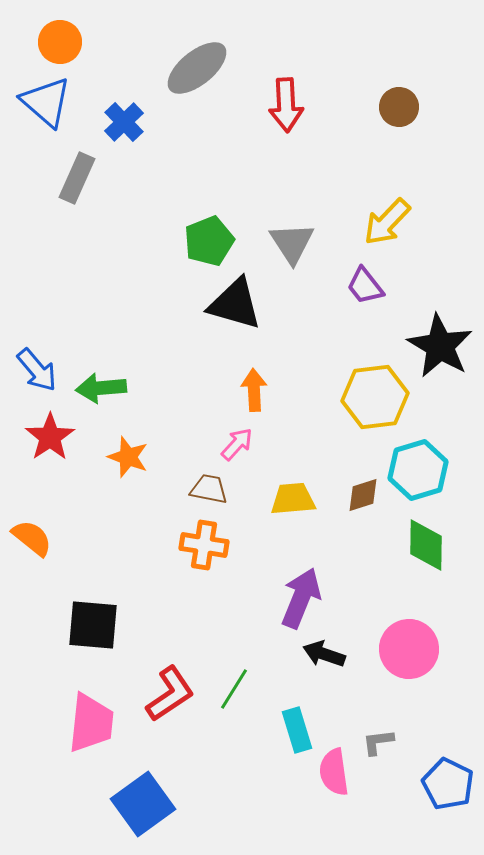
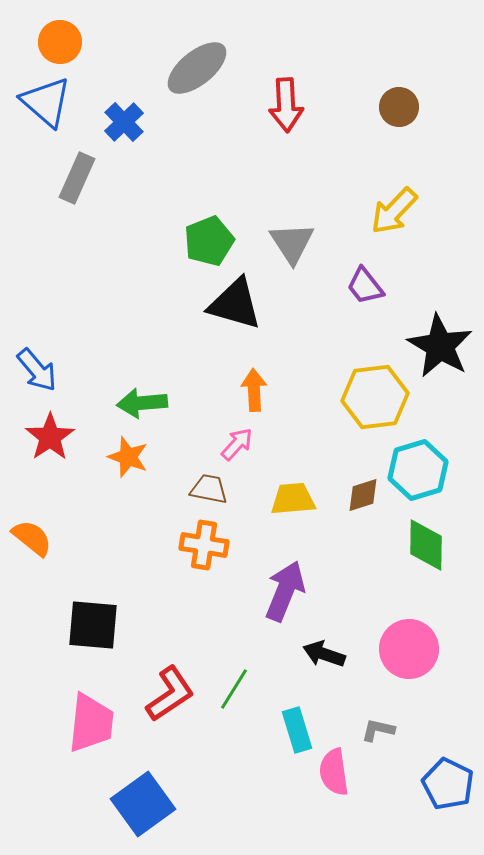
yellow arrow: moved 7 px right, 11 px up
green arrow: moved 41 px right, 15 px down
purple arrow: moved 16 px left, 7 px up
gray L-shape: moved 12 px up; rotated 20 degrees clockwise
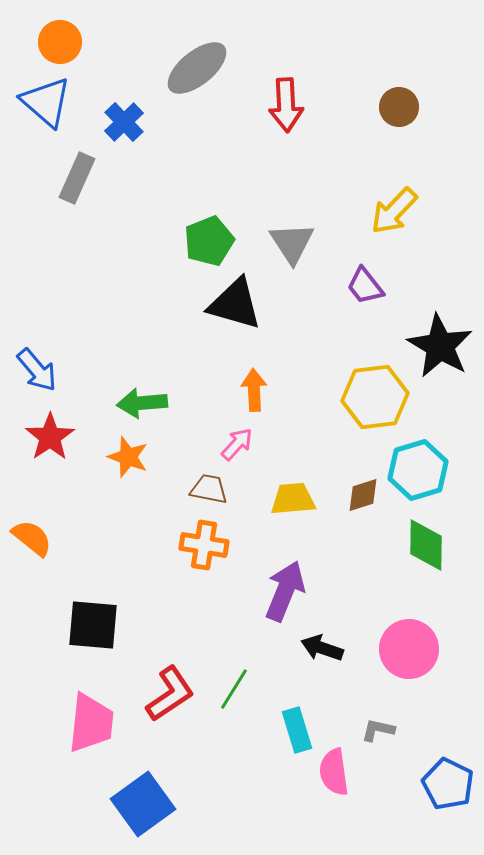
black arrow: moved 2 px left, 6 px up
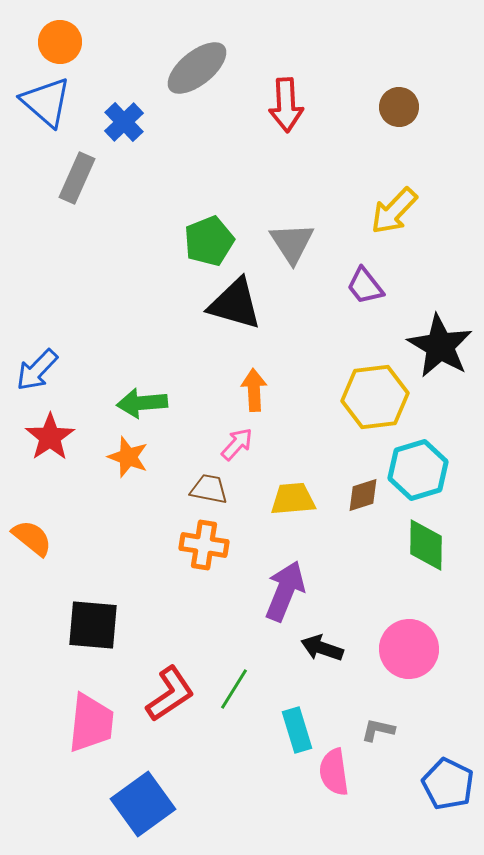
blue arrow: rotated 84 degrees clockwise
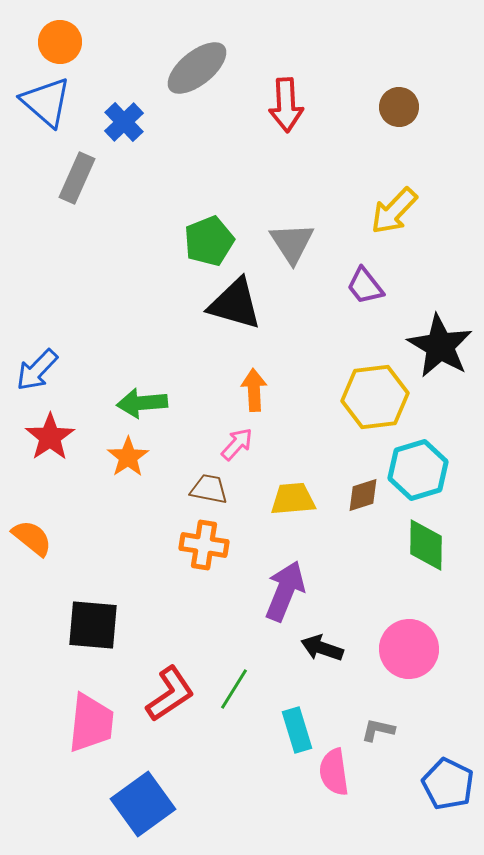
orange star: rotated 18 degrees clockwise
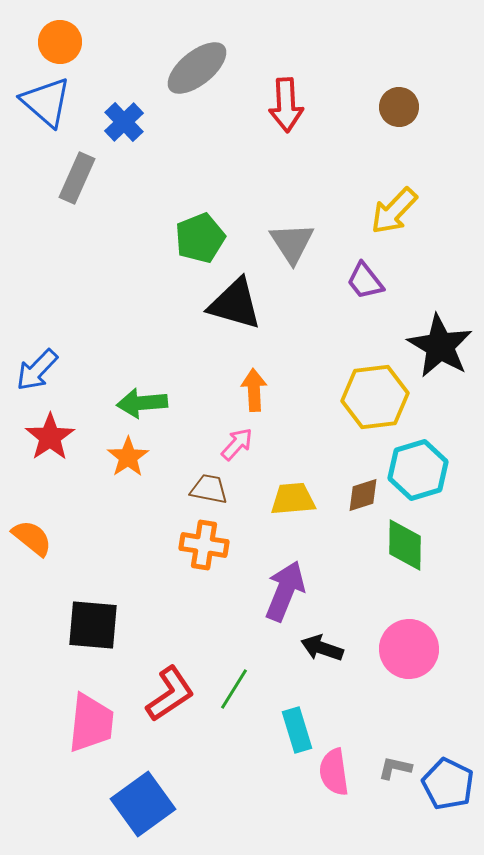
green pentagon: moved 9 px left, 3 px up
purple trapezoid: moved 5 px up
green diamond: moved 21 px left
gray L-shape: moved 17 px right, 38 px down
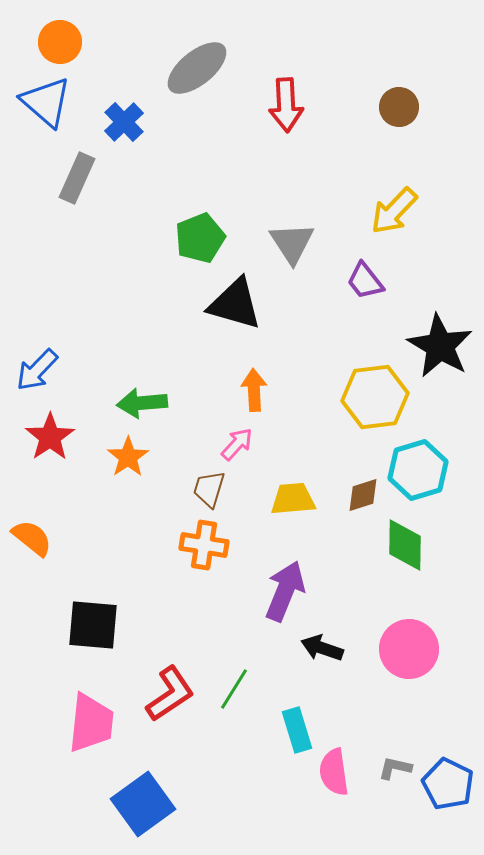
brown trapezoid: rotated 84 degrees counterclockwise
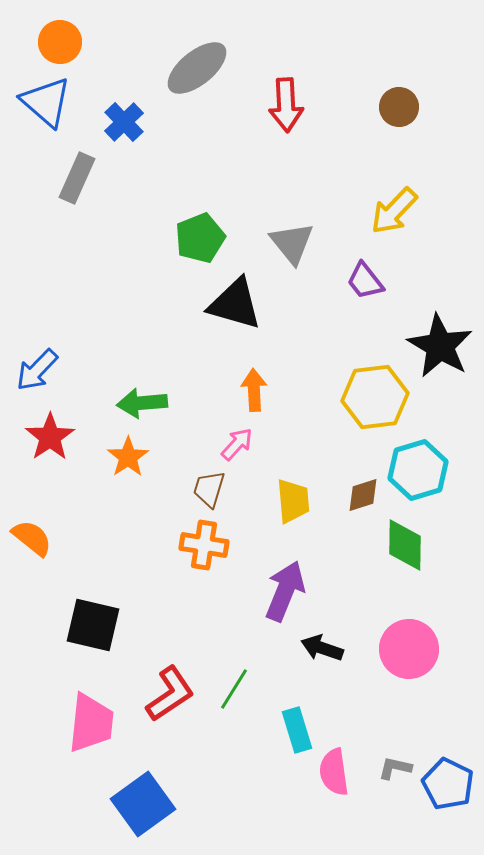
gray triangle: rotated 6 degrees counterclockwise
yellow trapezoid: moved 2 px down; rotated 90 degrees clockwise
black square: rotated 8 degrees clockwise
